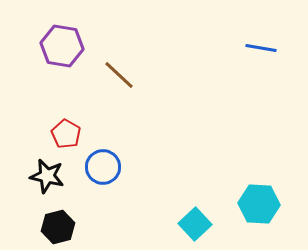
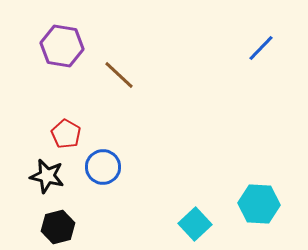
blue line: rotated 56 degrees counterclockwise
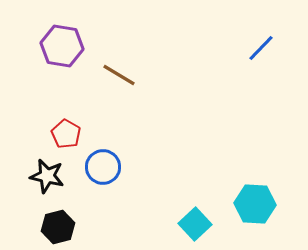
brown line: rotated 12 degrees counterclockwise
cyan hexagon: moved 4 px left
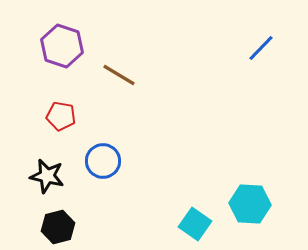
purple hexagon: rotated 9 degrees clockwise
red pentagon: moved 5 px left, 18 px up; rotated 20 degrees counterclockwise
blue circle: moved 6 px up
cyan hexagon: moved 5 px left
cyan square: rotated 12 degrees counterclockwise
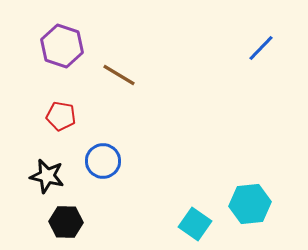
cyan hexagon: rotated 9 degrees counterclockwise
black hexagon: moved 8 px right, 5 px up; rotated 16 degrees clockwise
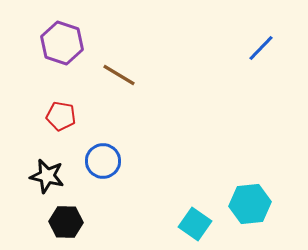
purple hexagon: moved 3 px up
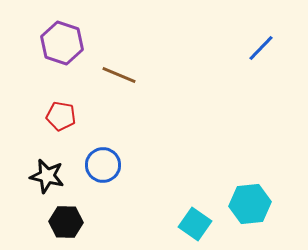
brown line: rotated 8 degrees counterclockwise
blue circle: moved 4 px down
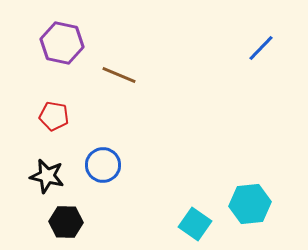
purple hexagon: rotated 6 degrees counterclockwise
red pentagon: moved 7 px left
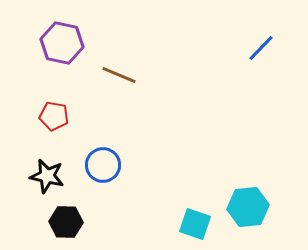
cyan hexagon: moved 2 px left, 3 px down
cyan square: rotated 16 degrees counterclockwise
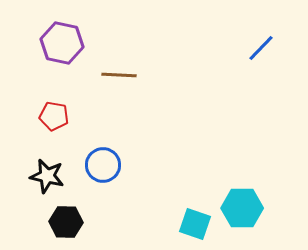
brown line: rotated 20 degrees counterclockwise
cyan hexagon: moved 6 px left, 1 px down; rotated 6 degrees clockwise
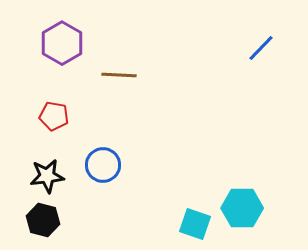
purple hexagon: rotated 18 degrees clockwise
black star: rotated 20 degrees counterclockwise
black hexagon: moved 23 px left, 2 px up; rotated 12 degrees clockwise
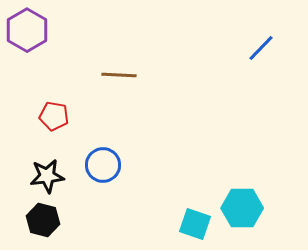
purple hexagon: moved 35 px left, 13 px up
